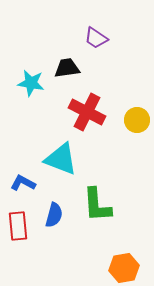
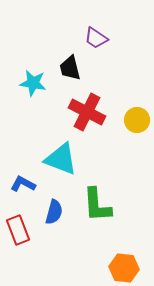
black trapezoid: moved 3 px right; rotated 96 degrees counterclockwise
cyan star: moved 2 px right
blue L-shape: moved 1 px down
blue semicircle: moved 3 px up
red rectangle: moved 4 px down; rotated 16 degrees counterclockwise
orange hexagon: rotated 16 degrees clockwise
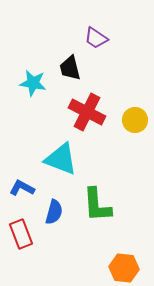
yellow circle: moved 2 px left
blue L-shape: moved 1 px left, 4 px down
red rectangle: moved 3 px right, 4 px down
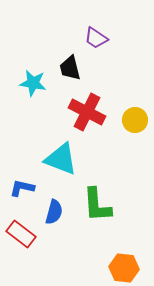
blue L-shape: rotated 15 degrees counterclockwise
red rectangle: rotated 32 degrees counterclockwise
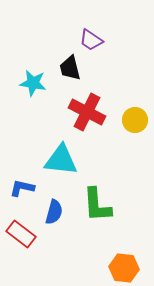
purple trapezoid: moved 5 px left, 2 px down
cyan triangle: moved 1 px down; rotated 15 degrees counterclockwise
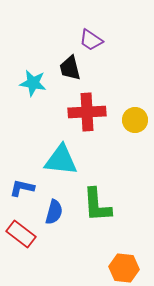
red cross: rotated 30 degrees counterclockwise
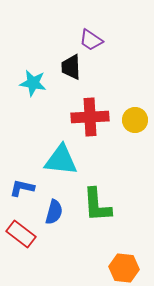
black trapezoid: moved 1 px right, 1 px up; rotated 12 degrees clockwise
red cross: moved 3 px right, 5 px down
